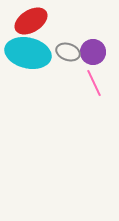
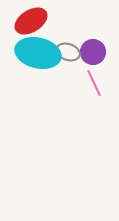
cyan ellipse: moved 10 px right
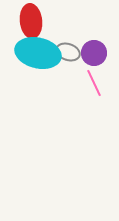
red ellipse: rotated 64 degrees counterclockwise
purple circle: moved 1 px right, 1 px down
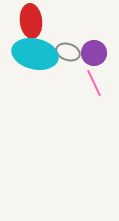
cyan ellipse: moved 3 px left, 1 px down
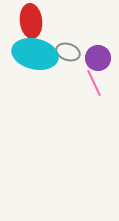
purple circle: moved 4 px right, 5 px down
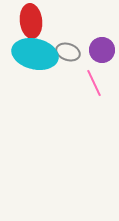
purple circle: moved 4 px right, 8 px up
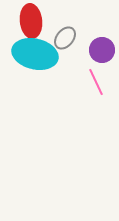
gray ellipse: moved 3 px left, 14 px up; rotated 70 degrees counterclockwise
pink line: moved 2 px right, 1 px up
